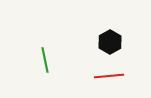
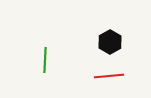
green line: rotated 15 degrees clockwise
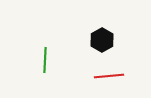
black hexagon: moved 8 px left, 2 px up
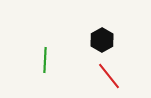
red line: rotated 56 degrees clockwise
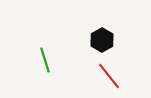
green line: rotated 20 degrees counterclockwise
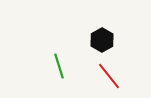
green line: moved 14 px right, 6 px down
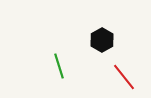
red line: moved 15 px right, 1 px down
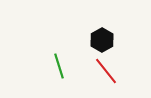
red line: moved 18 px left, 6 px up
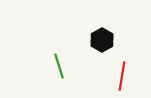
red line: moved 16 px right, 5 px down; rotated 48 degrees clockwise
